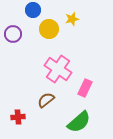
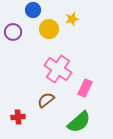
purple circle: moved 2 px up
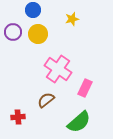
yellow circle: moved 11 px left, 5 px down
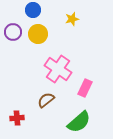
red cross: moved 1 px left, 1 px down
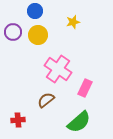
blue circle: moved 2 px right, 1 px down
yellow star: moved 1 px right, 3 px down
yellow circle: moved 1 px down
red cross: moved 1 px right, 2 px down
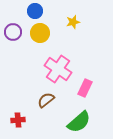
yellow circle: moved 2 px right, 2 px up
